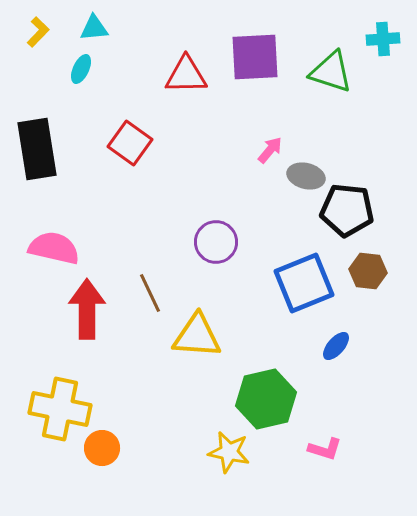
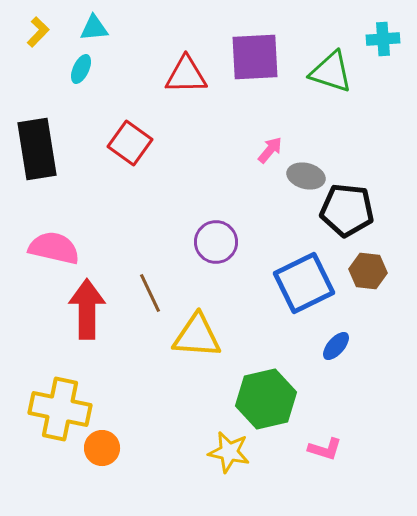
blue square: rotated 4 degrees counterclockwise
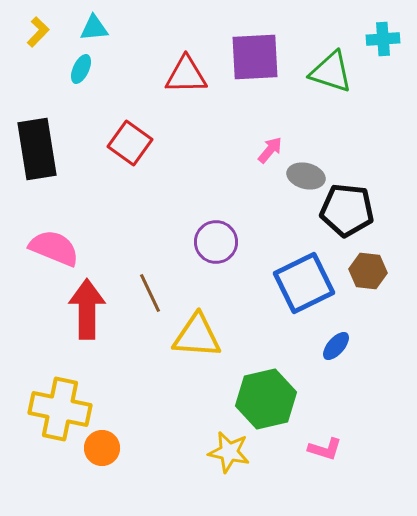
pink semicircle: rotated 9 degrees clockwise
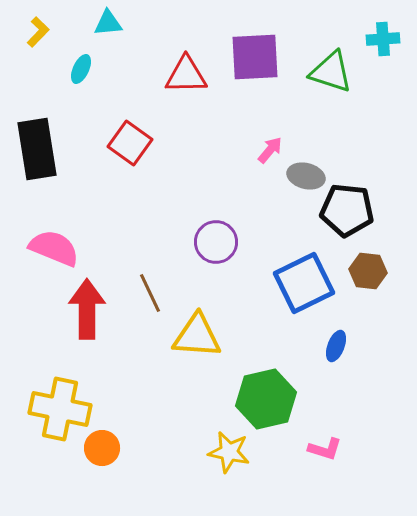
cyan triangle: moved 14 px right, 5 px up
blue ellipse: rotated 20 degrees counterclockwise
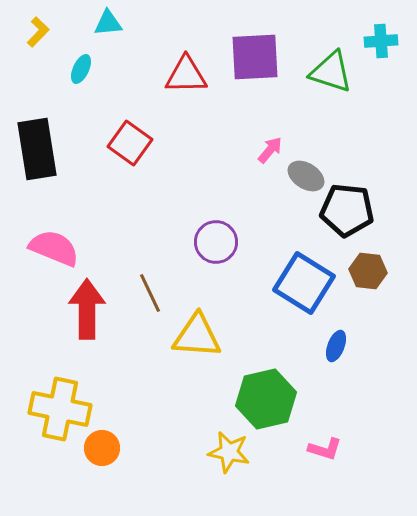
cyan cross: moved 2 px left, 2 px down
gray ellipse: rotated 18 degrees clockwise
blue square: rotated 32 degrees counterclockwise
